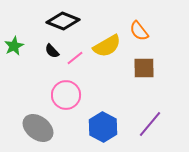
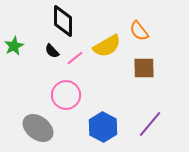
black diamond: rotated 68 degrees clockwise
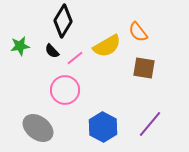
black diamond: rotated 32 degrees clockwise
orange semicircle: moved 1 px left, 1 px down
green star: moved 6 px right; rotated 18 degrees clockwise
brown square: rotated 10 degrees clockwise
pink circle: moved 1 px left, 5 px up
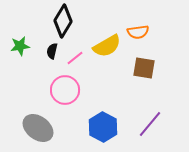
orange semicircle: rotated 60 degrees counterclockwise
black semicircle: rotated 56 degrees clockwise
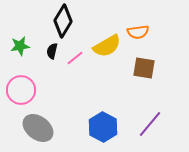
pink circle: moved 44 px left
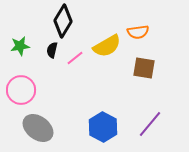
black semicircle: moved 1 px up
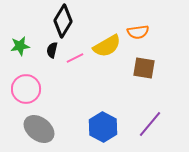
pink line: rotated 12 degrees clockwise
pink circle: moved 5 px right, 1 px up
gray ellipse: moved 1 px right, 1 px down
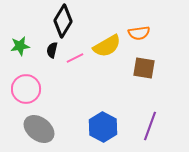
orange semicircle: moved 1 px right, 1 px down
purple line: moved 2 px down; rotated 20 degrees counterclockwise
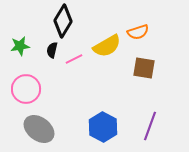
orange semicircle: moved 1 px left, 1 px up; rotated 10 degrees counterclockwise
pink line: moved 1 px left, 1 px down
